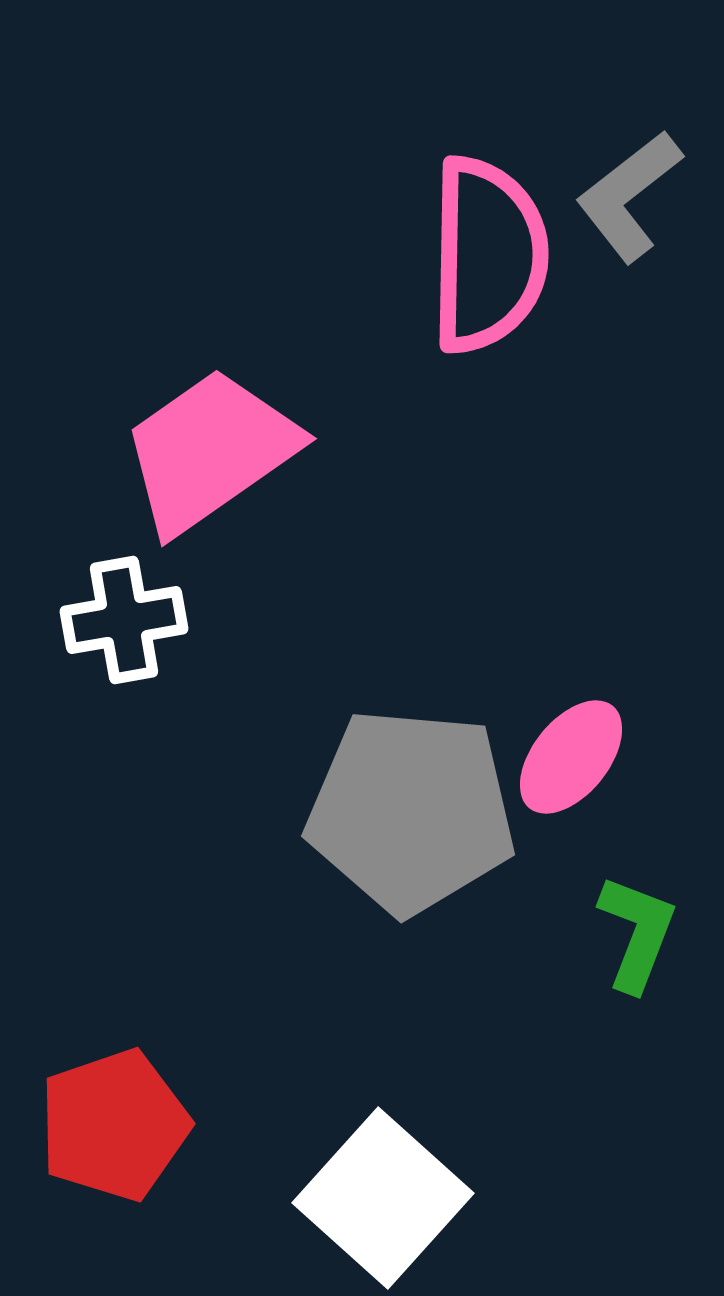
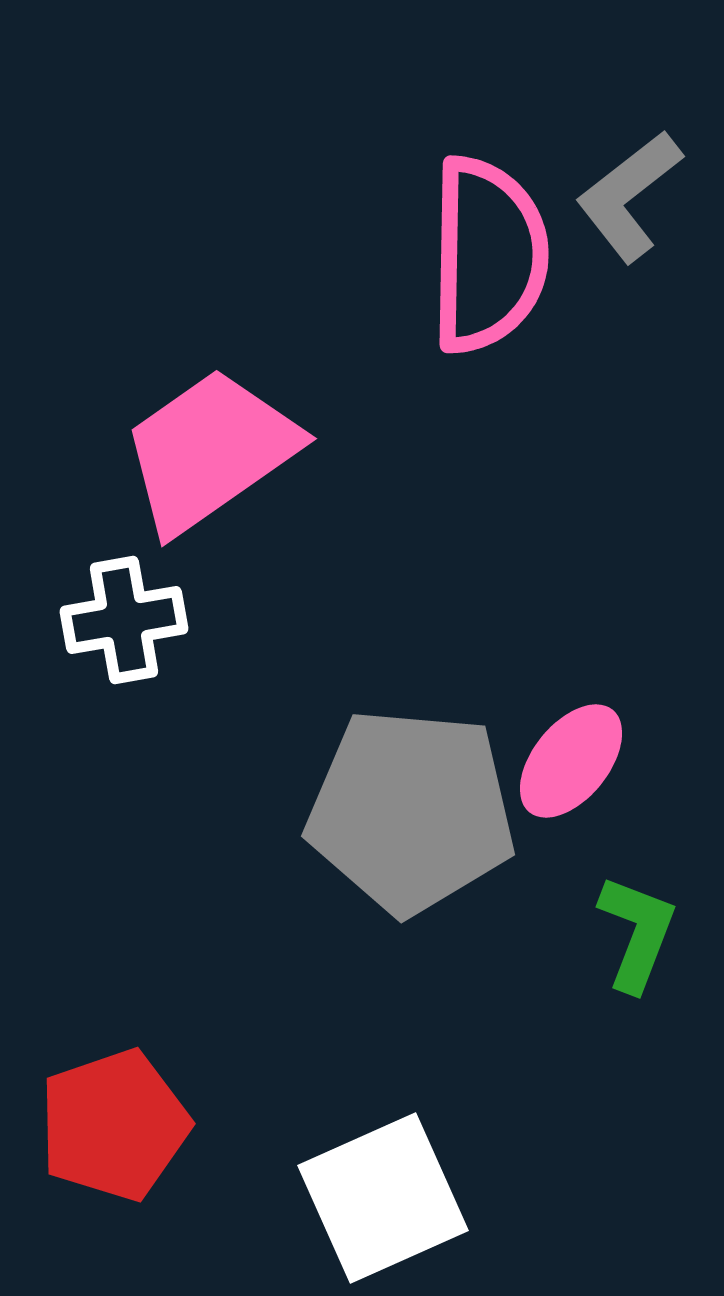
pink ellipse: moved 4 px down
white square: rotated 24 degrees clockwise
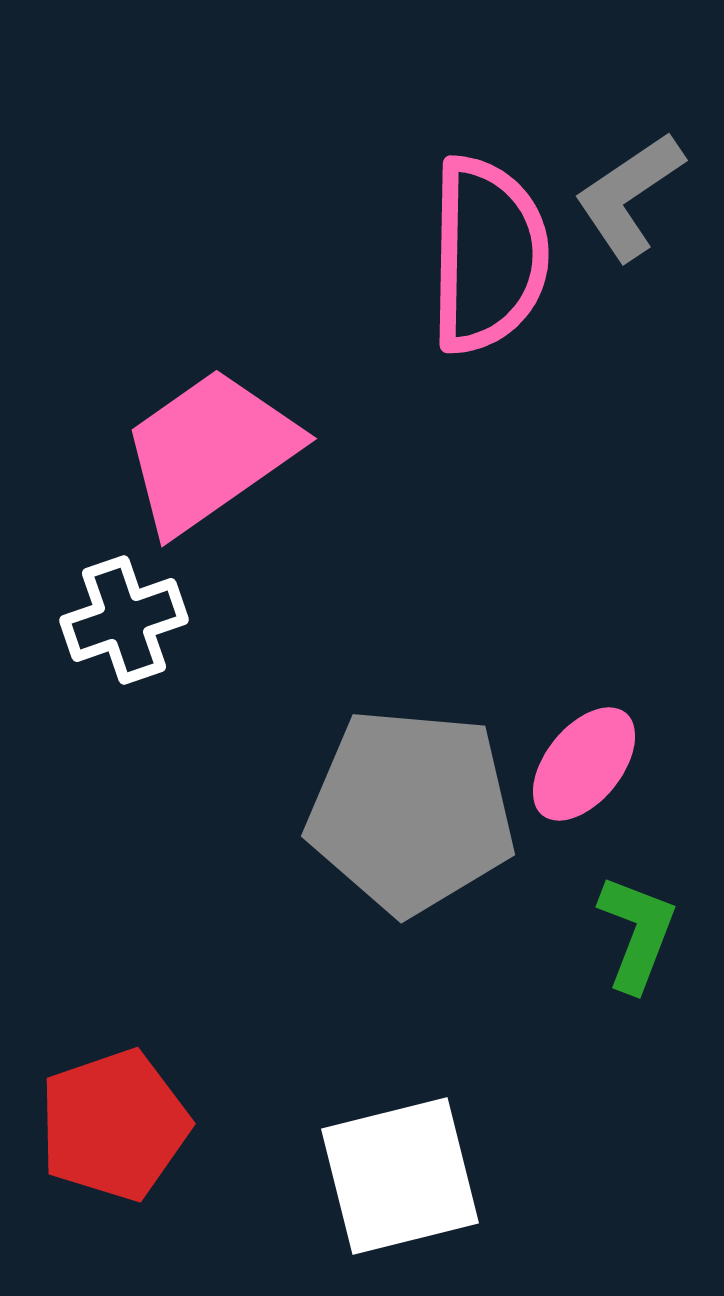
gray L-shape: rotated 4 degrees clockwise
white cross: rotated 9 degrees counterclockwise
pink ellipse: moved 13 px right, 3 px down
white square: moved 17 px right, 22 px up; rotated 10 degrees clockwise
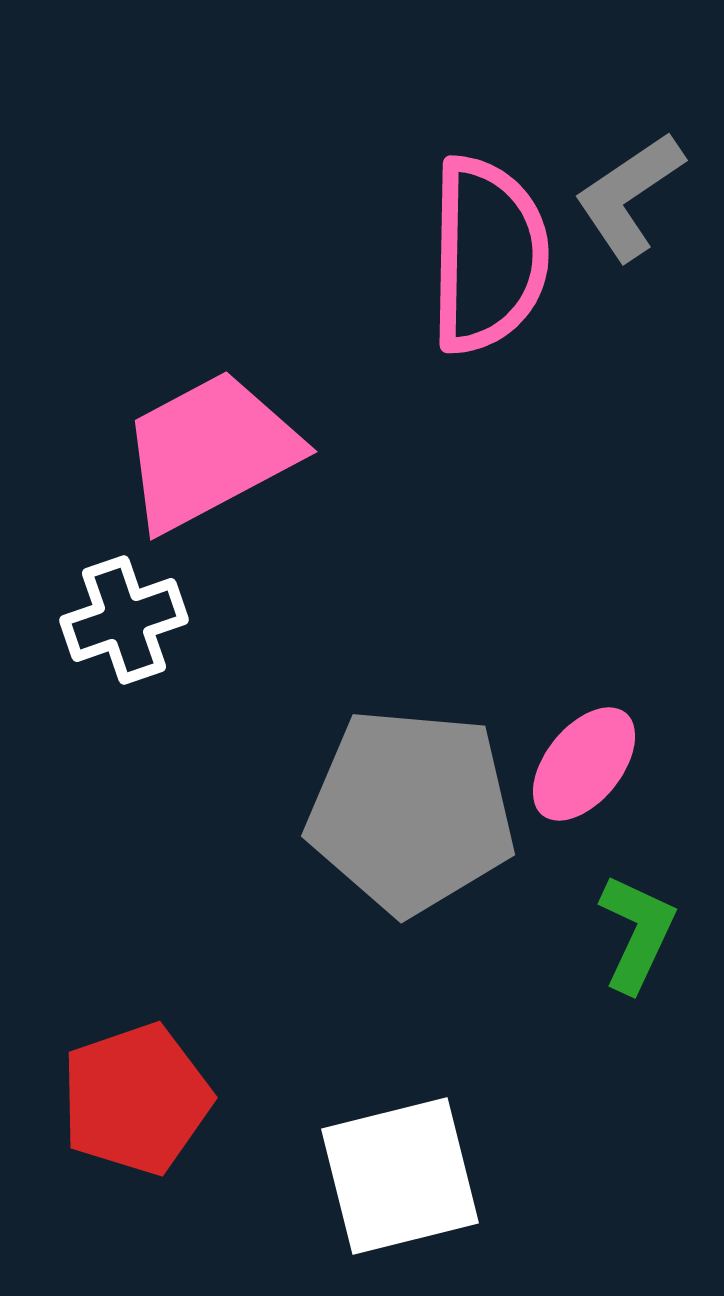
pink trapezoid: rotated 7 degrees clockwise
green L-shape: rotated 4 degrees clockwise
red pentagon: moved 22 px right, 26 px up
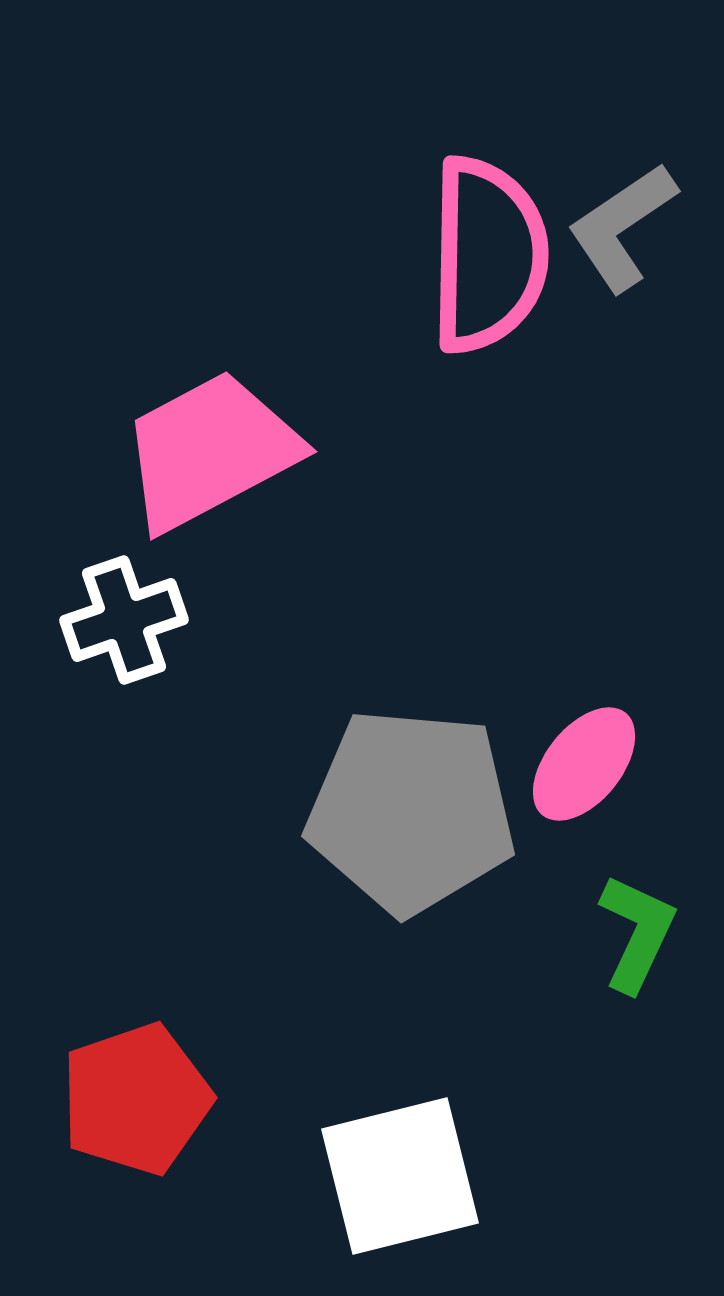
gray L-shape: moved 7 px left, 31 px down
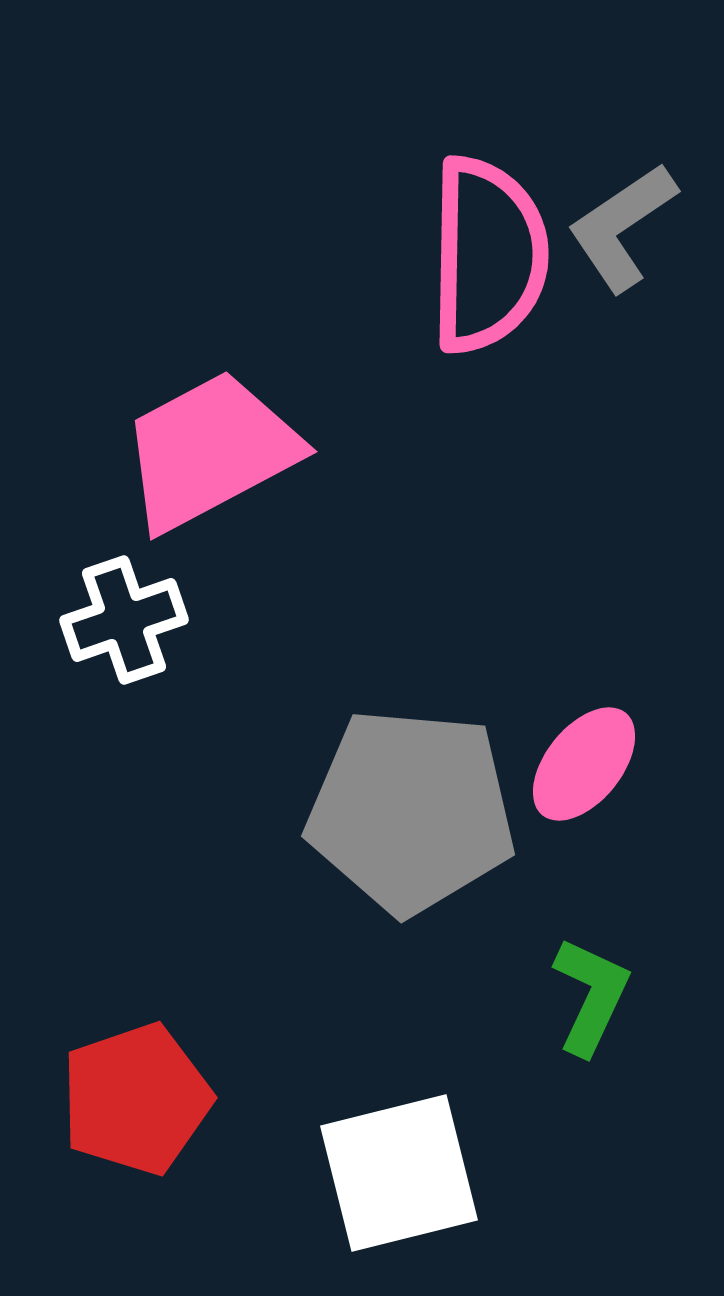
green L-shape: moved 46 px left, 63 px down
white square: moved 1 px left, 3 px up
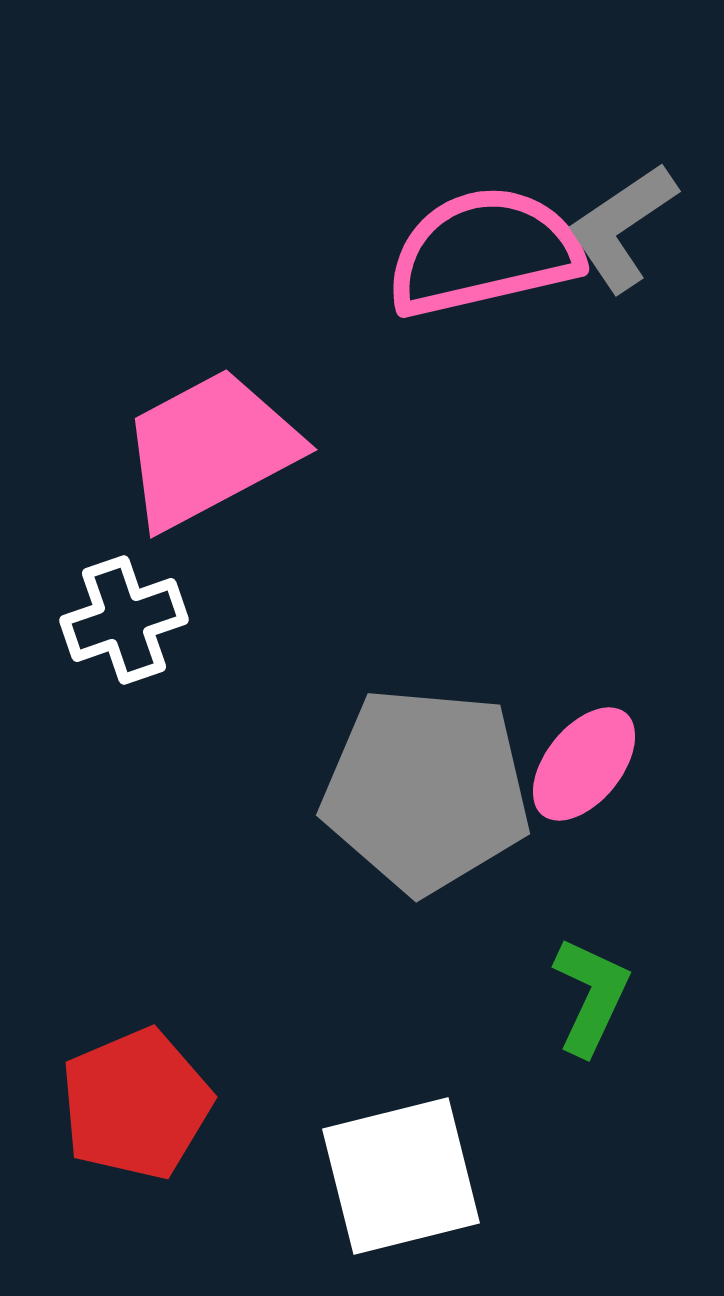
pink semicircle: moved 4 px left, 3 px up; rotated 104 degrees counterclockwise
pink trapezoid: moved 2 px up
gray pentagon: moved 15 px right, 21 px up
red pentagon: moved 5 px down; rotated 4 degrees counterclockwise
white square: moved 2 px right, 3 px down
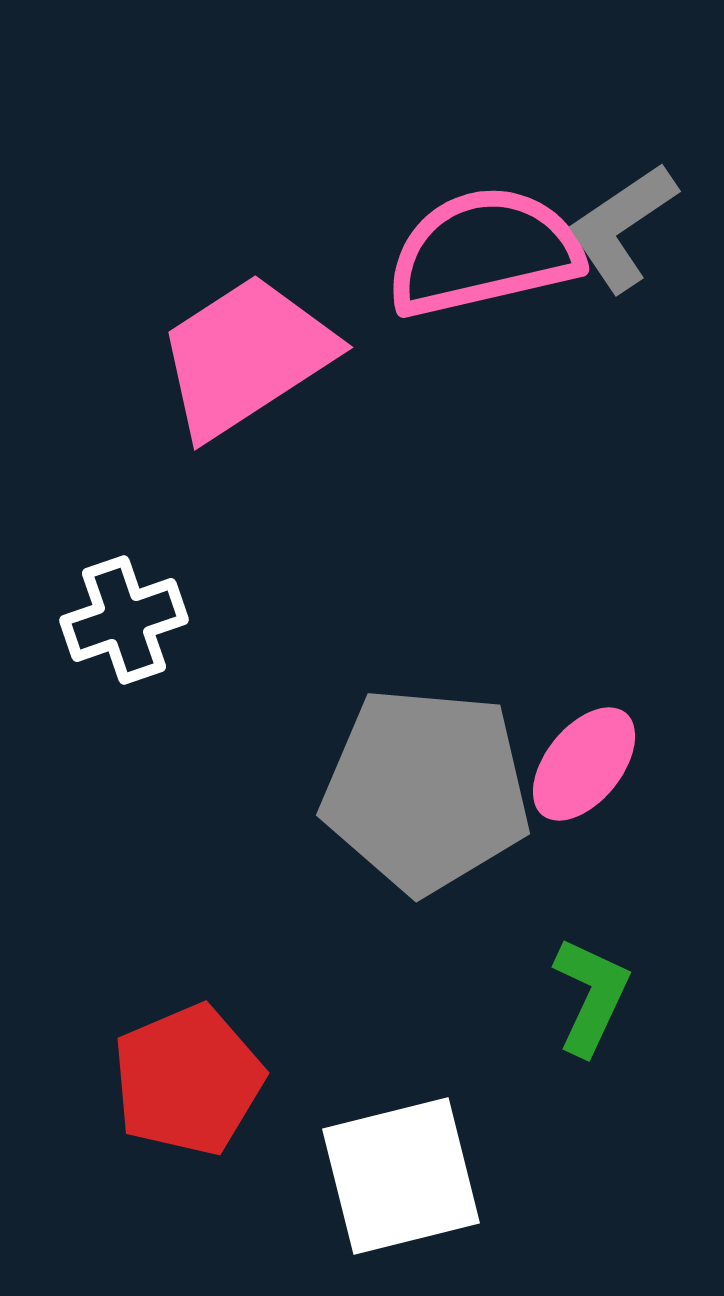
pink trapezoid: moved 36 px right, 93 px up; rotated 5 degrees counterclockwise
red pentagon: moved 52 px right, 24 px up
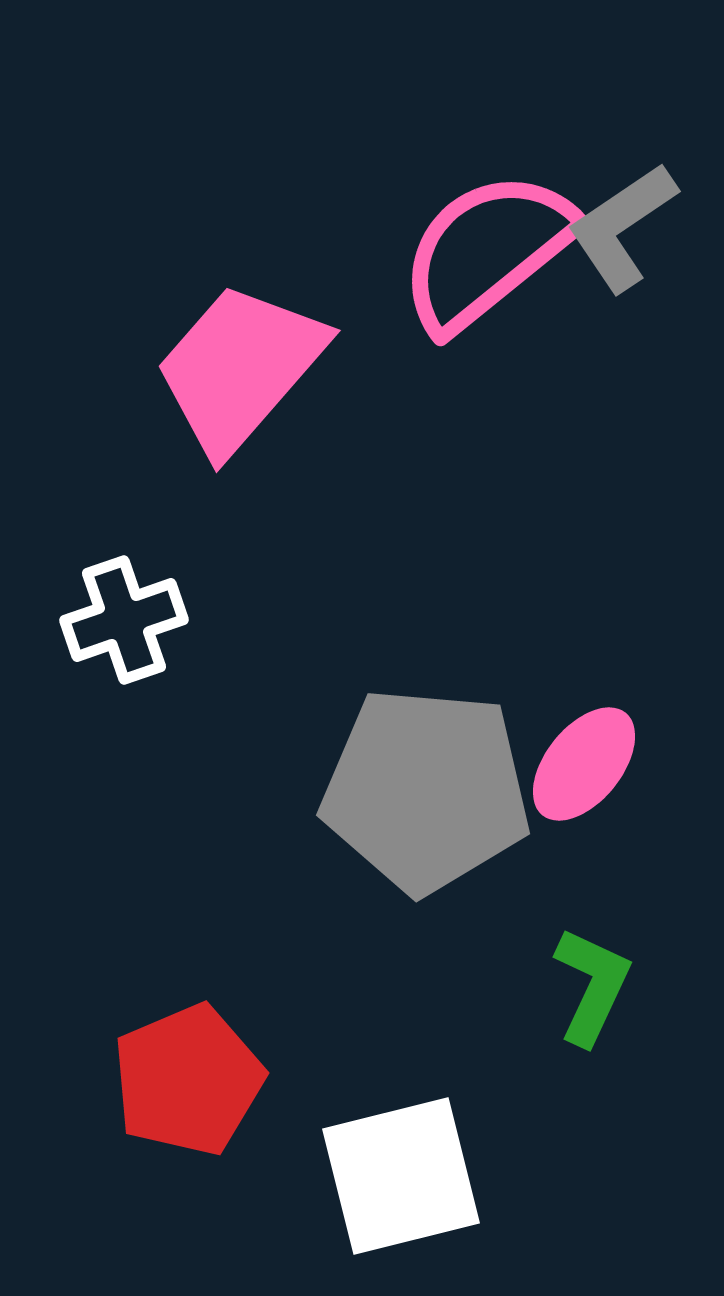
pink semicircle: moved 3 px right, 1 px up; rotated 26 degrees counterclockwise
pink trapezoid: moved 6 px left, 12 px down; rotated 16 degrees counterclockwise
green L-shape: moved 1 px right, 10 px up
